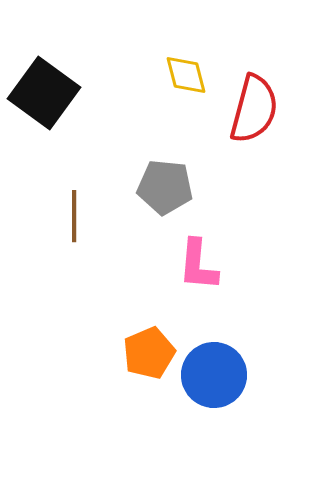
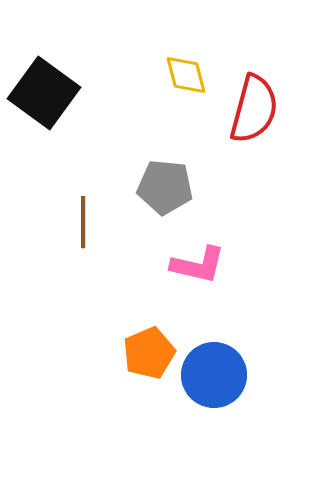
brown line: moved 9 px right, 6 px down
pink L-shape: rotated 82 degrees counterclockwise
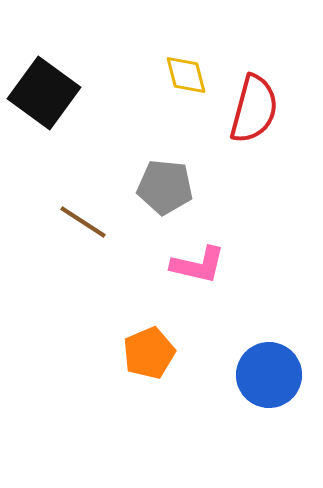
brown line: rotated 57 degrees counterclockwise
blue circle: moved 55 px right
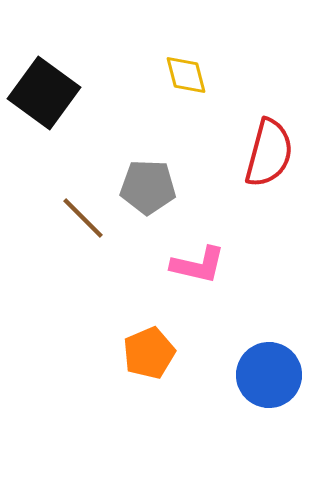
red semicircle: moved 15 px right, 44 px down
gray pentagon: moved 17 px left; rotated 4 degrees counterclockwise
brown line: moved 4 px up; rotated 12 degrees clockwise
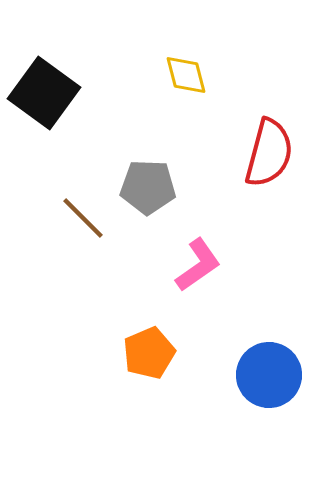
pink L-shape: rotated 48 degrees counterclockwise
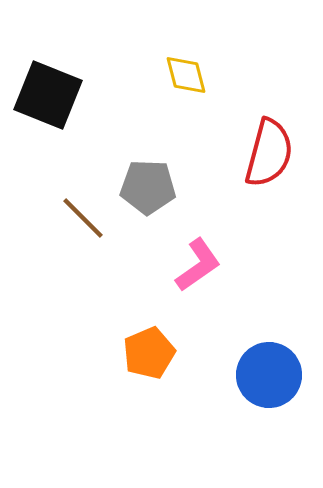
black square: moved 4 px right, 2 px down; rotated 14 degrees counterclockwise
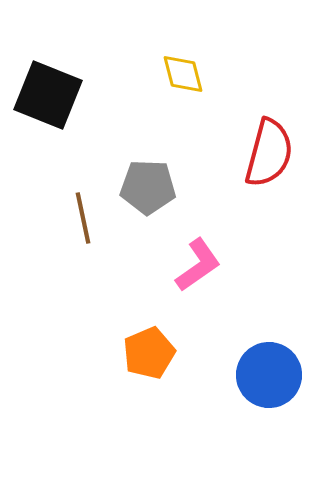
yellow diamond: moved 3 px left, 1 px up
brown line: rotated 33 degrees clockwise
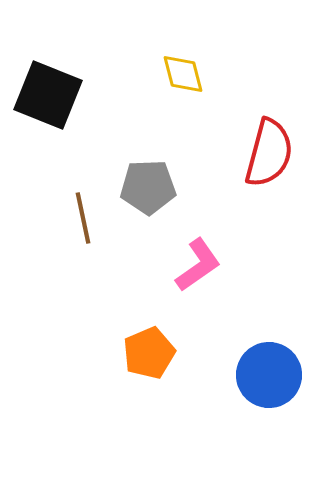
gray pentagon: rotated 4 degrees counterclockwise
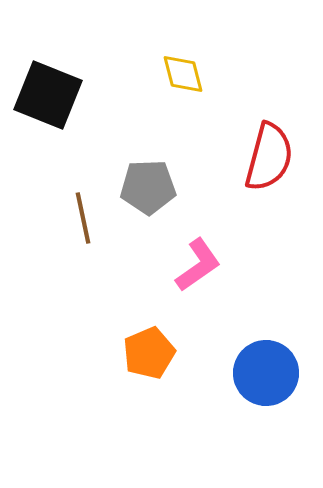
red semicircle: moved 4 px down
blue circle: moved 3 px left, 2 px up
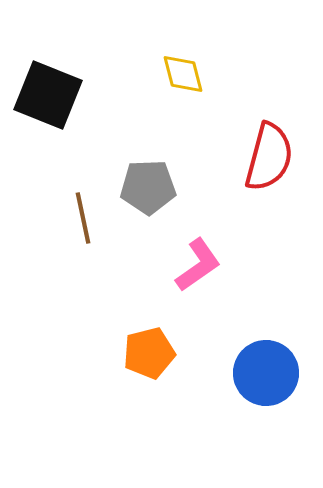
orange pentagon: rotated 9 degrees clockwise
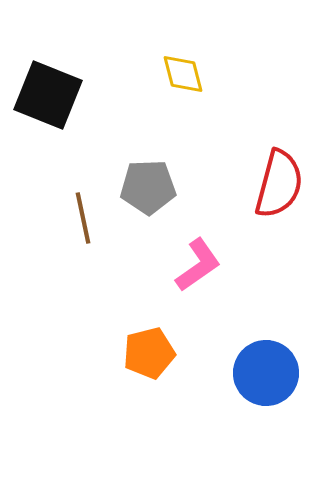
red semicircle: moved 10 px right, 27 px down
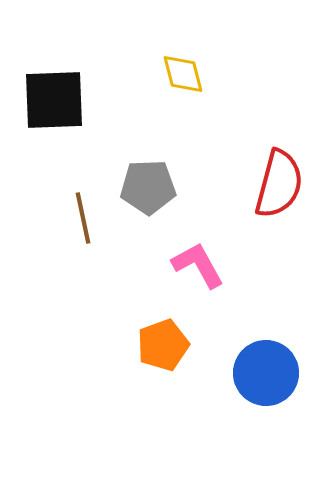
black square: moved 6 px right, 5 px down; rotated 24 degrees counterclockwise
pink L-shape: rotated 84 degrees counterclockwise
orange pentagon: moved 14 px right, 8 px up; rotated 6 degrees counterclockwise
